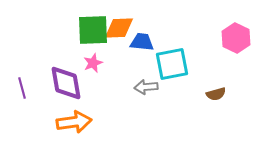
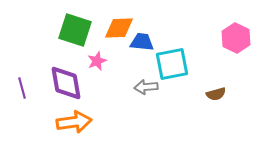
green square: moved 18 px left; rotated 20 degrees clockwise
pink star: moved 4 px right, 2 px up
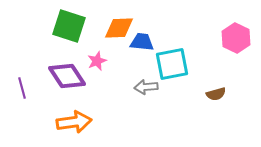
green square: moved 6 px left, 4 px up
purple diamond: moved 1 px right, 7 px up; rotated 24 degrees counterclockwise
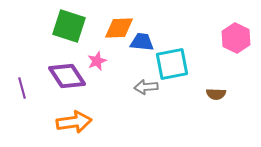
brown semicircle: rotated 18 degrees clockwise
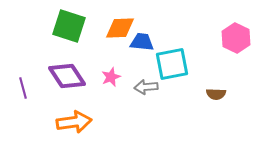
orange diamond: moved 1 px right
pink star: moved 14 px right, 16 px down
purple line: moved 1 px right
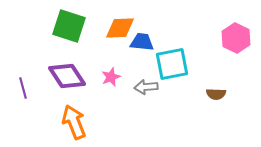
orange arrow: rotated 104 degrees counterclockwise
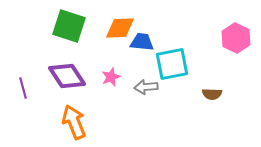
brown semicircle: moved 4 px left
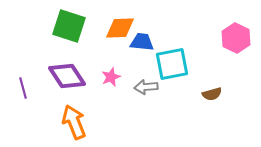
brown semicircle: rotated 18 degrees counterclockwise
